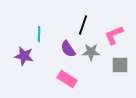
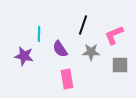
purple semicircle: moved 8 px left
pink rectangle: rotated 48 degrees clockwise
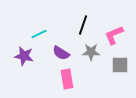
cyan line: rotated 63 degrees clockwise
purple semicircle: moved 1 px right, 4 px down; rotated 24 degrees counterclockwise
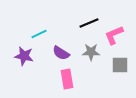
black line: moved 6 px right, 2 px up; rotated 48 degrees clockwise
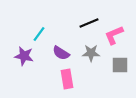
cyan line: rotated 28 degrees counterclockwise
gray star: moved 1 px down
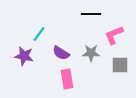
black line: moved 2 px right, 9 px up; rotated 24 degrees clockwise
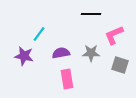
purple semicircle: rotated 138 degrees clockwise
gray square: rotated 18 degrees clockwise
